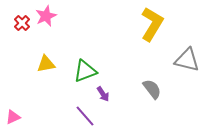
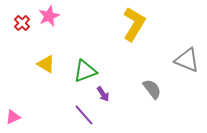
pink star: moved 3 px right
yellow L-shape: moved 18 px left
gray triangle: rotated 8 degrees clockwise
yellow triangle: rotated 42 degrees clockwise
purple line: moved 1 px left, 1 px up
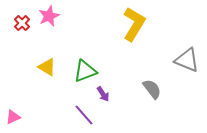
yellow triangle: moved 1 px right, 3 px down
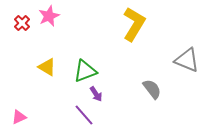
purple arrow: moved 7 px left
pink triangle: moved 6 px right
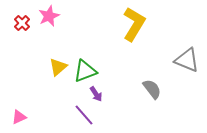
yellow triangle: moved 11 px right; rotated 48 degrees clockwise
